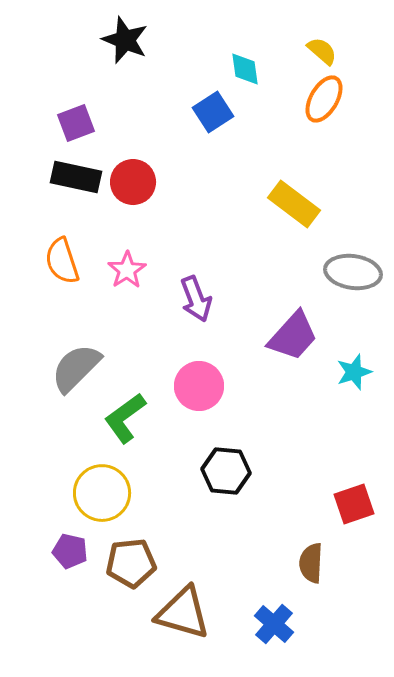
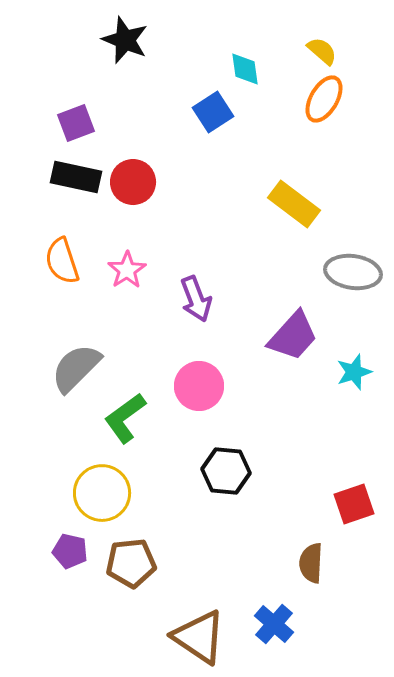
brown triangle: moved 16 px right, 24 px down; rotated 18 degrees clockwise
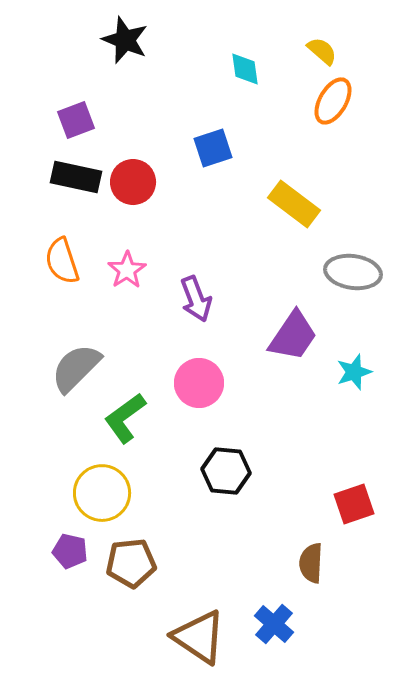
orange ellipse: moved 9 px right, 2 px down
blue square: moved 36 px down; rotated 15 degrees clockwise
purple square: moved 3 px up
purple trapezoid: rotated 8 degrees counterclockwise
pink circle: moved 3 px up
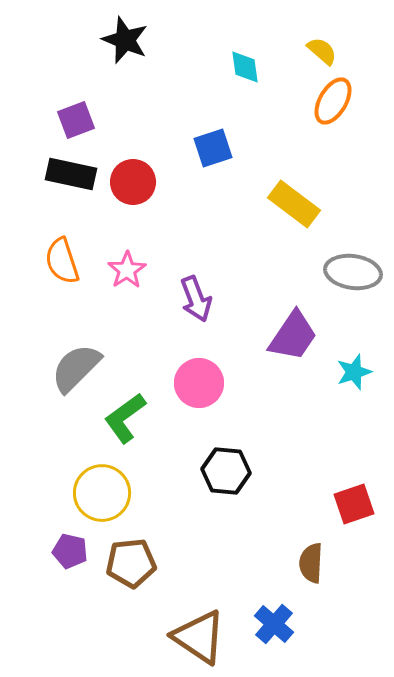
cyan diamond: moved 2 px up
black rectangle: moved 5 px left, 3 px up
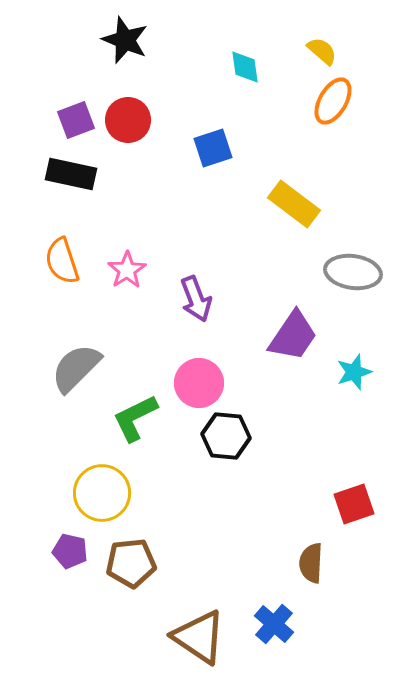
red circle: moved 5 px left, 62 px up
green L-shape: moved 10 px right; rotated 10 degrees clockwise
black hexagon: moved 35 px up
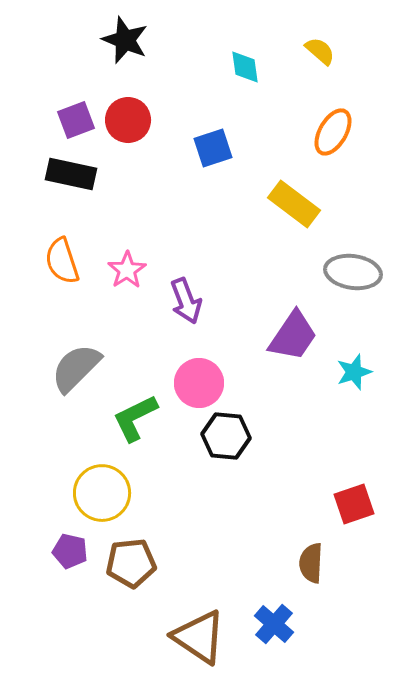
yellow semicircle: moved 2 px left
orange ellipse: moved 31 px down
purple arrow: moved 10 px left, 2 px down
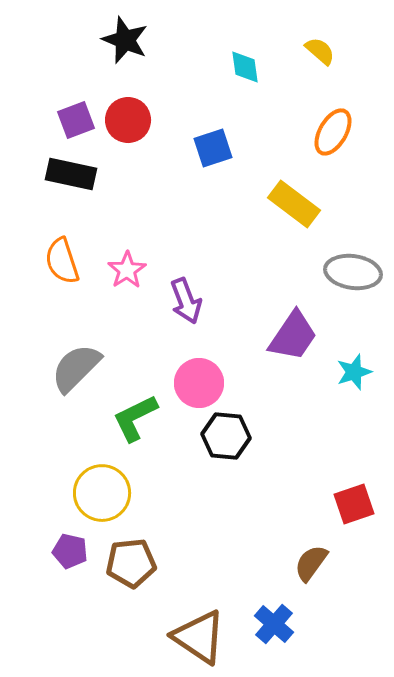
brown semicircle: rotated 33 degrees clockwise
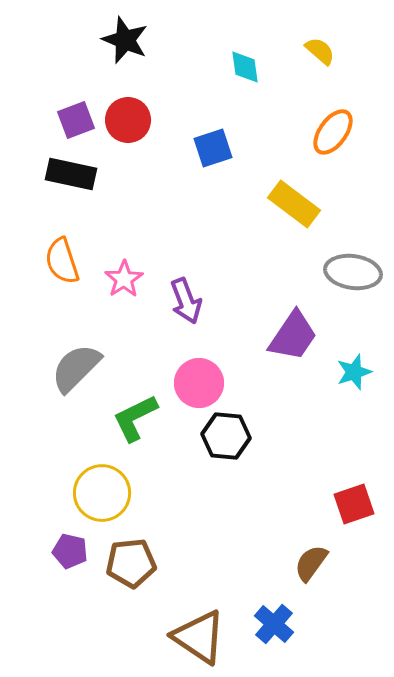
orange ellipse: rotated 6 degrees clockwise
pink star: moved 3 px left, 9 px down
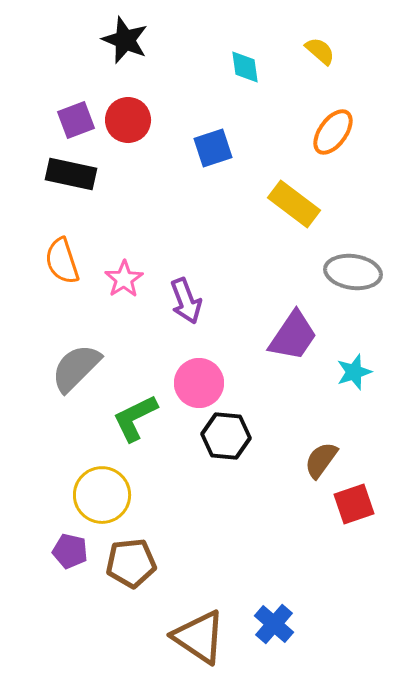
yellow circle: moved 2 px down
brown semicircle: moved 10 px right, 103 px up
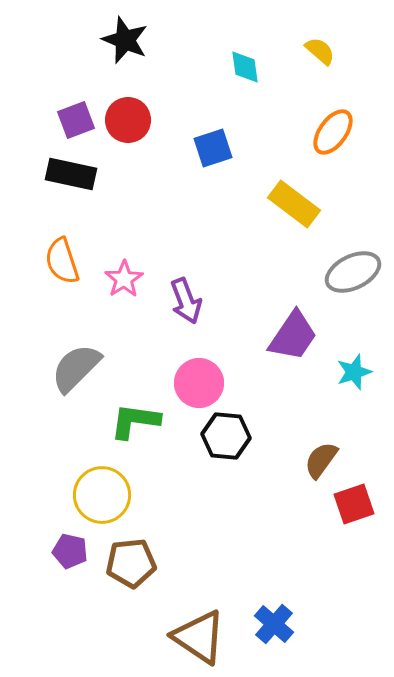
gray ellipse: rotated 34 degrees counterclockwise
green L-shape: moved 3 px down; rotated 34 degrees clockwise
